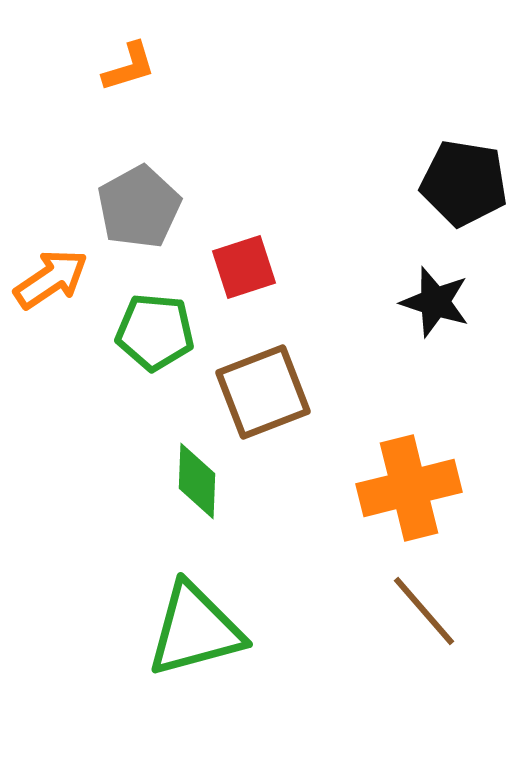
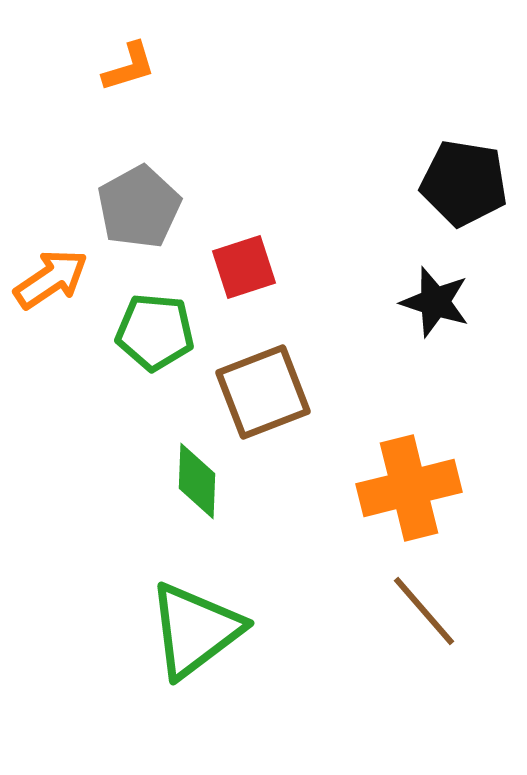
green triangle: rotated 22 degrees counterclockwise
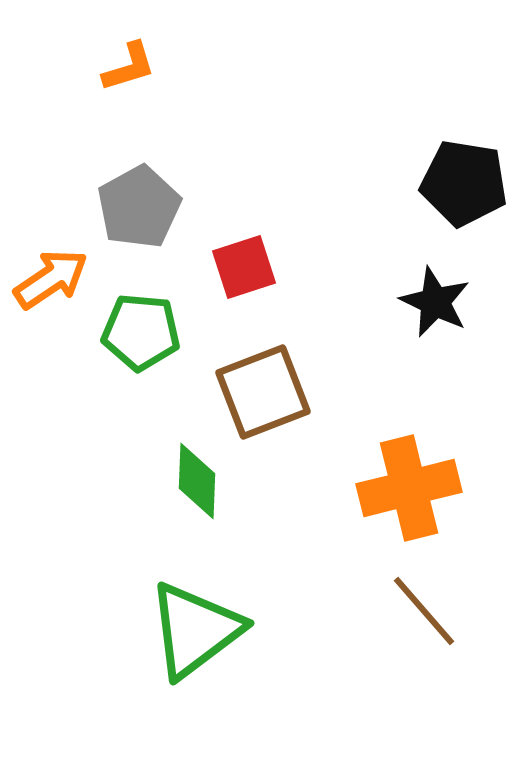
black star: rotated 8 degrees clockwise
green pentagon: moved 14 px left
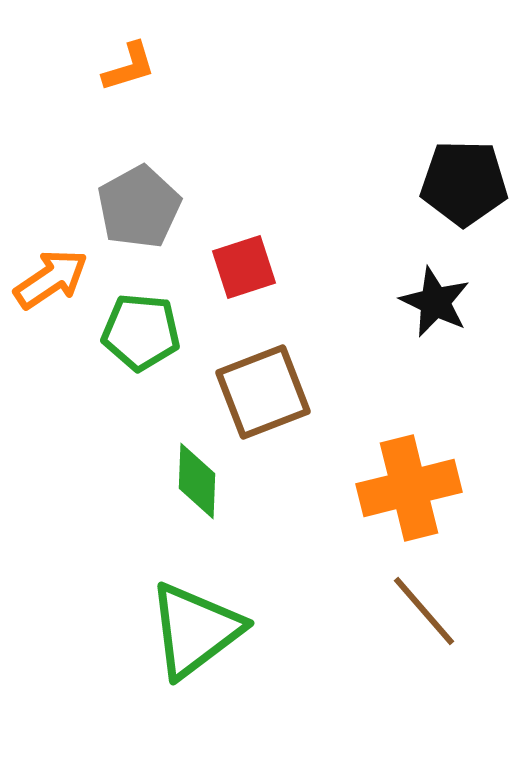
black pentagon: rotated 8 degrees counterclockwise
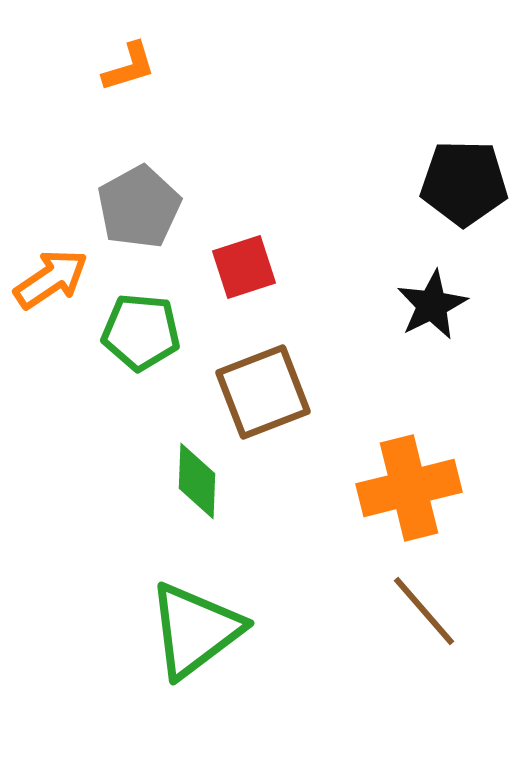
black star: moved 3 px left, 3 px down; rotated 20 degrees clockwise
